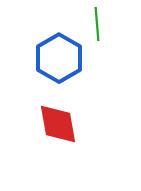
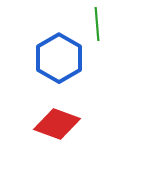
red diamond: moved 1 px left; rotated 60 degrees counterclockwise
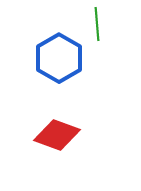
red diamond: moved 11 px down
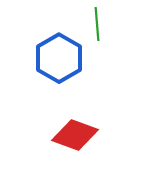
red diamond: moved 18 px right
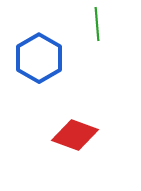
blue hexagon: moved 20 px left
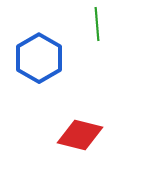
red diamond: moved 5 px right; rotated 6 degrees counterclockwise
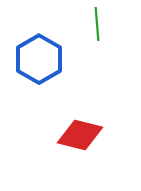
blue hexagon: moved 1 px down
